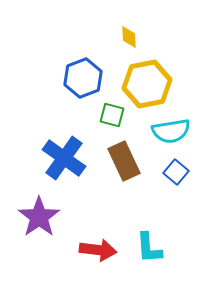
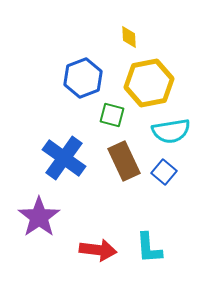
yellow hexagon: moved 2 px right, 1 px up
blue square: moved 12 px left
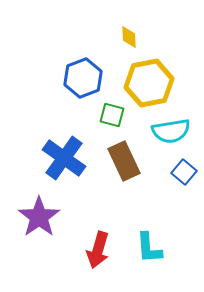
blue square: moved 20 px right
red arrow: rotated 99 degrees clockwise
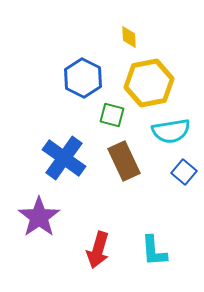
blue hexagon: rotated 12 degrees counterclockwise
cyan L-shape: moved 5 px right, 3 px down
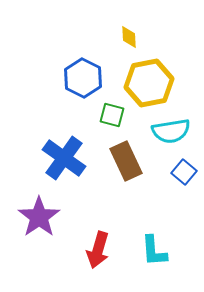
brown rectangle: moved 2 px right
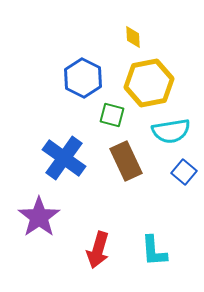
yellow diamond: moved 4 px right
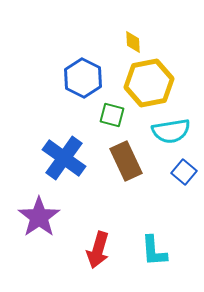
yellow diamond: moved 5 px down
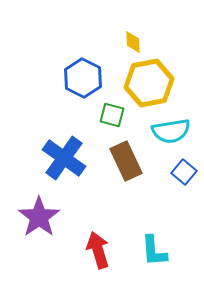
red arrow: rotated 147 degrees clockwise
